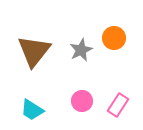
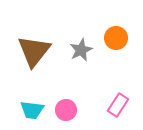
orange circle: moved 2 px right
pink circle: moved 16 px left, 9 px down
cyan trapezoid: rotated 25 degrees counterclockwise
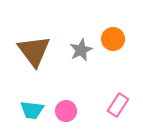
orange circle: moved 3 px left, 1 px down
brown triangle: rotated 15 degrees counterclockwise
pink circle: moved 1 px down
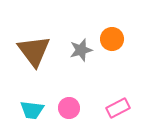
orange circle: moved 1 px left
gray star: rotated 10 degrees clockwise
pink rectangle: moved 3 px down; rotated 30 degrees clockwise
pink circle: moved 3 px right, 3 px up
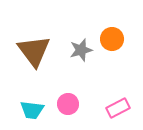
pink circle: moved 1 px left, 4 px up
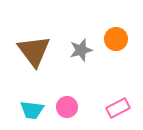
orange circle: moved 4 px right
pink circle: moved 1 px left, 3 px down
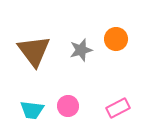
pink circle: moved 1 px right, 1 px up
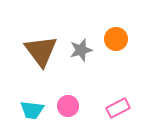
brown triangle: moved 7 px right
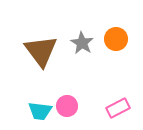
gray star: moved 1 px right, 7 px up; rotated 25 degrees counterclockwise
pink circle: moved 1 px left
cyan trapezoid: moved 8 px right, 1 px down
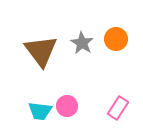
pink rectangle: rotated 30 degrees counterclockwise
